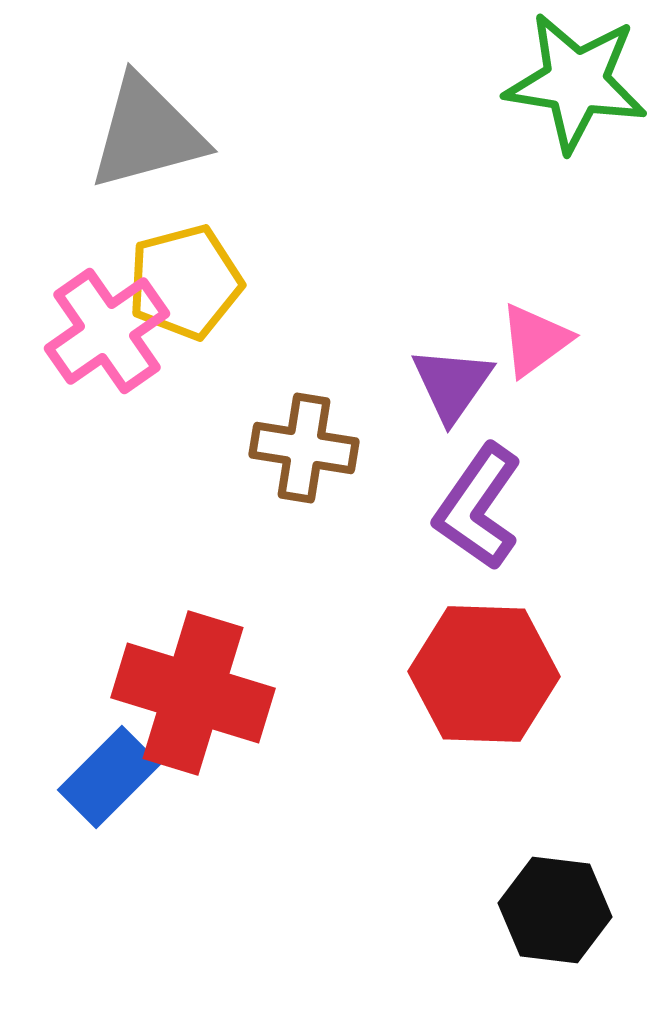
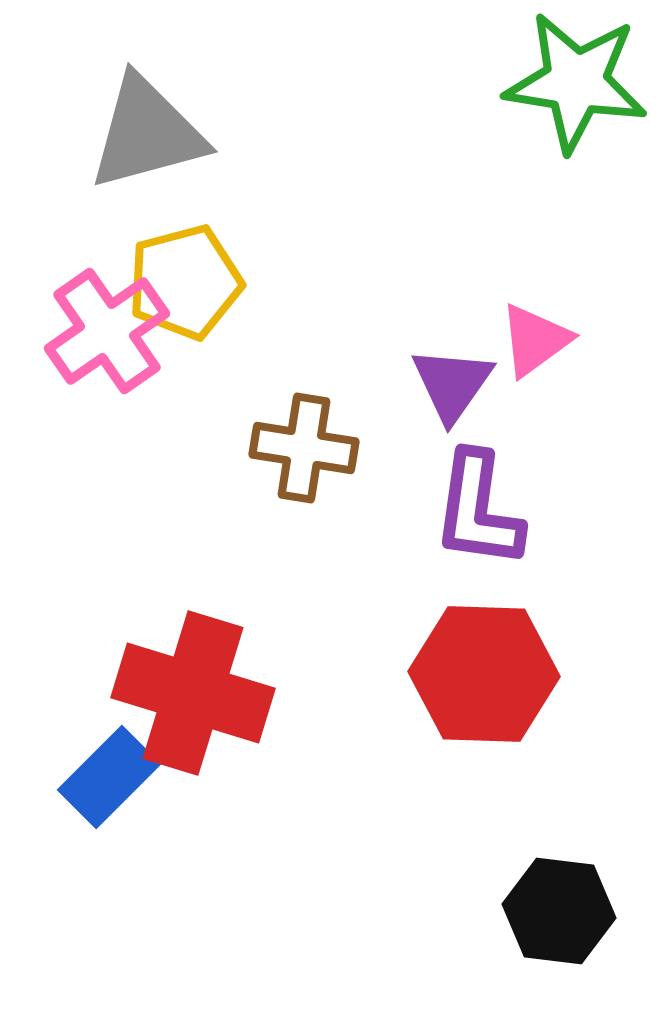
purple L-shape: moved 3 px down; rotated 27 degrees counterclockwise
black hexagon: moved 4 px right, 1 px down
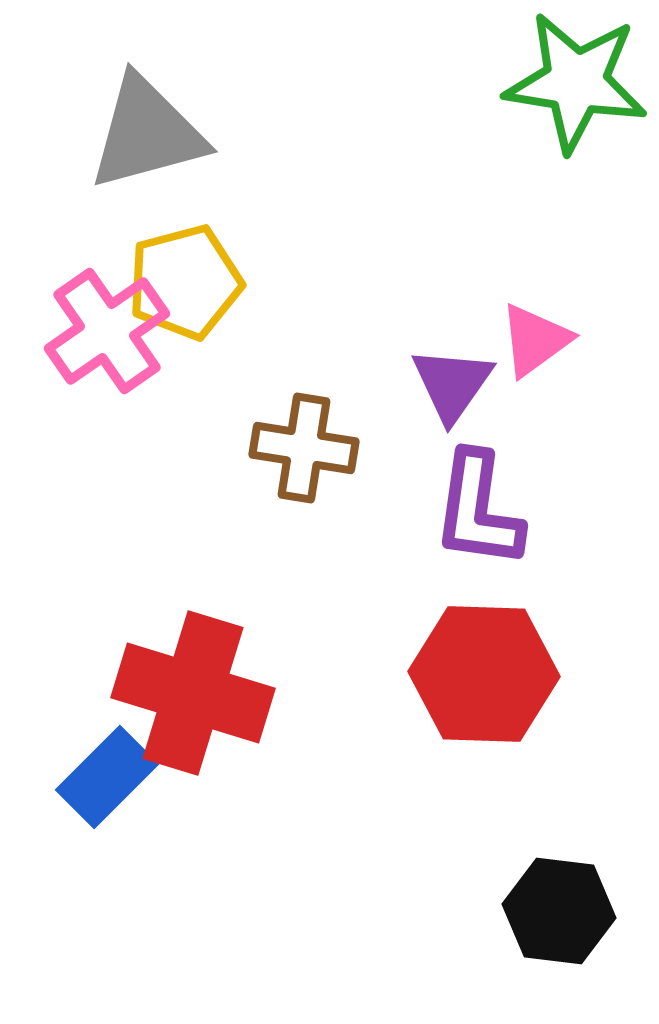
blue rectangle: moved 2 px left
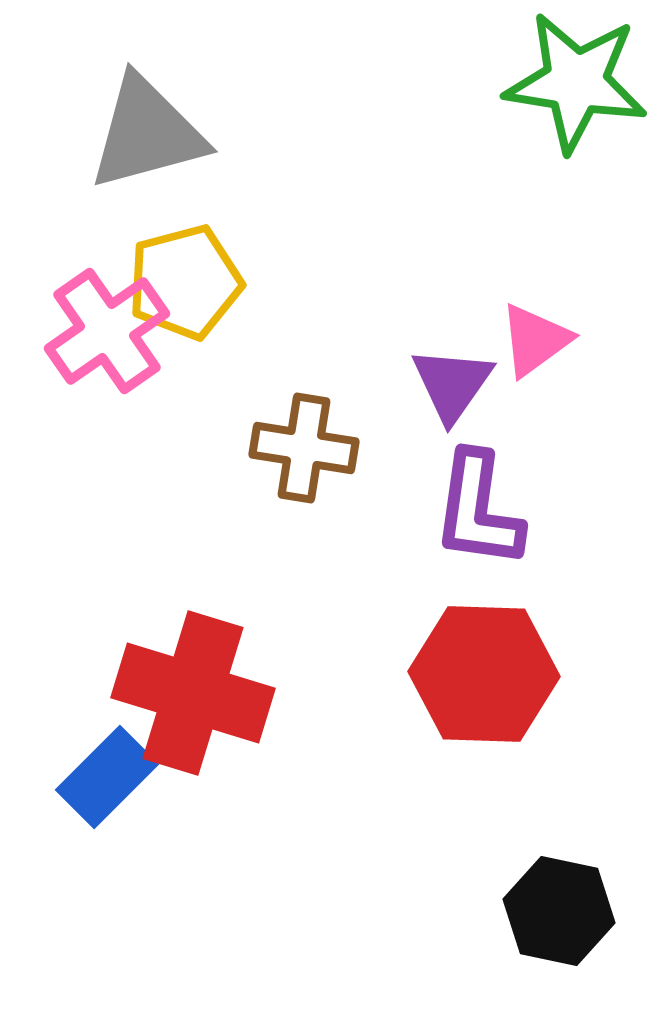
black hexagon: rotated 5 degrees clockwise
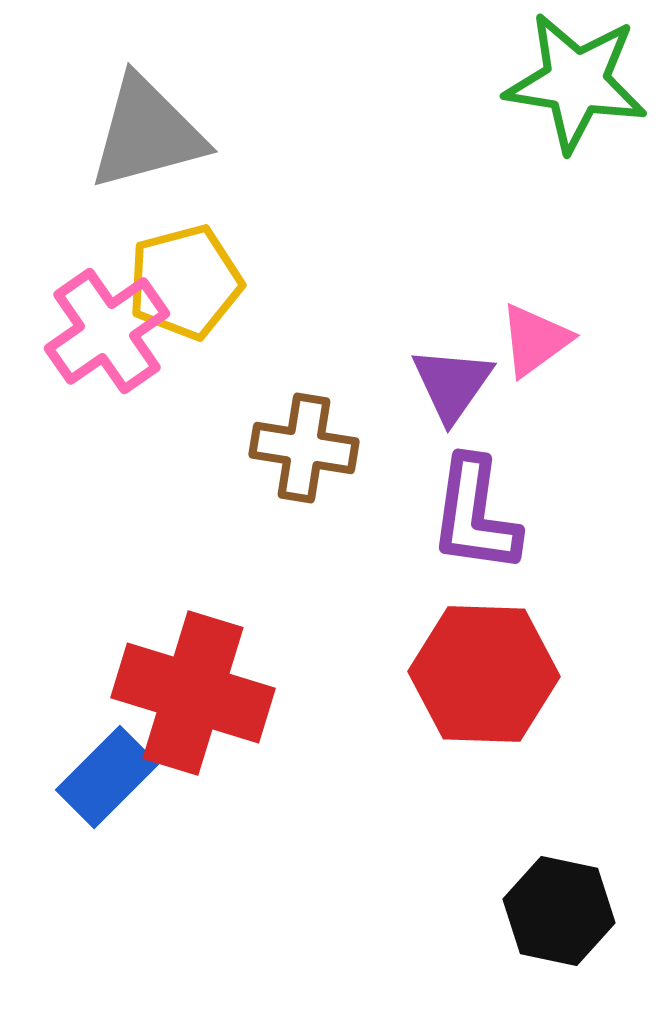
purple L-shape: moved 3 px left, 5 px down
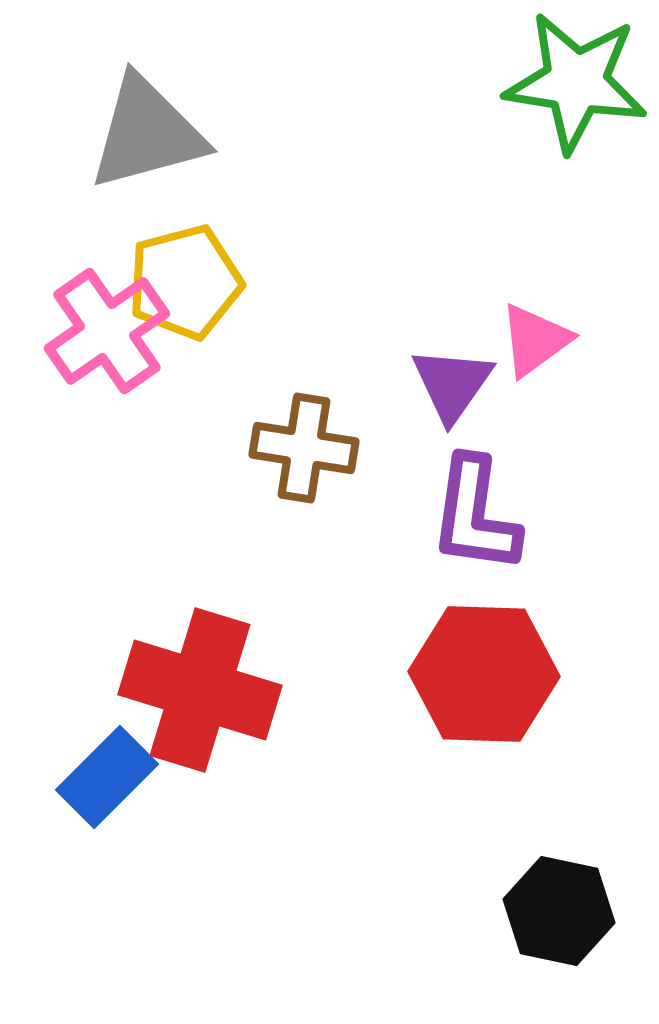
red cross: moved 7 px right, 3 px up
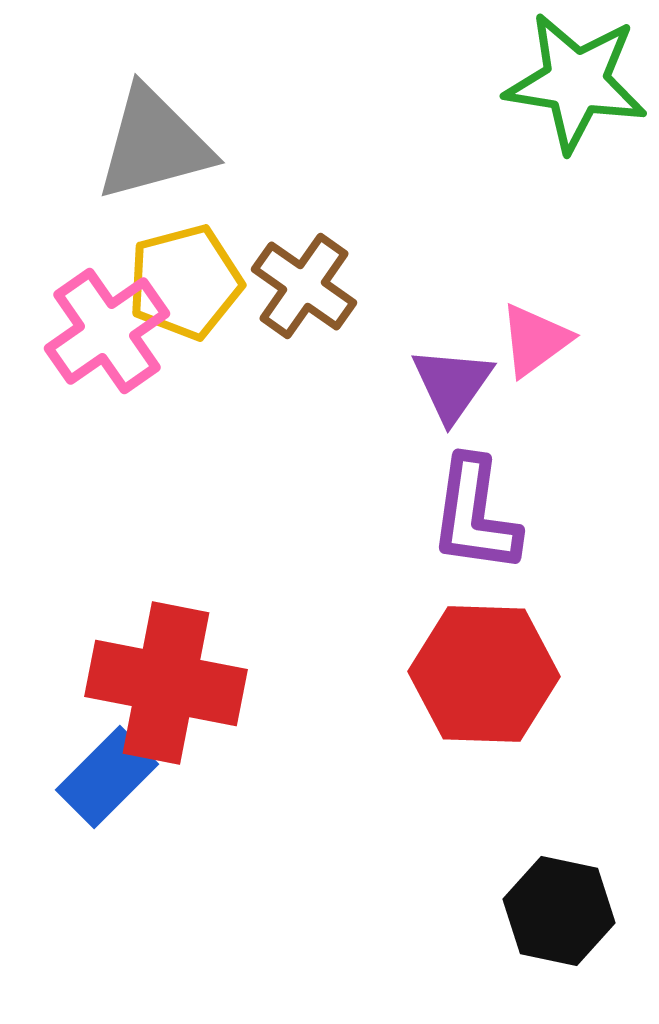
gray triangle: moved 7 px right, 11 px down
brown cross: moved 162 px up; rotated 26 degrees clockwise
red cross: moved 34 px left, 7 px up; rotated 6 degrees counterclockwise
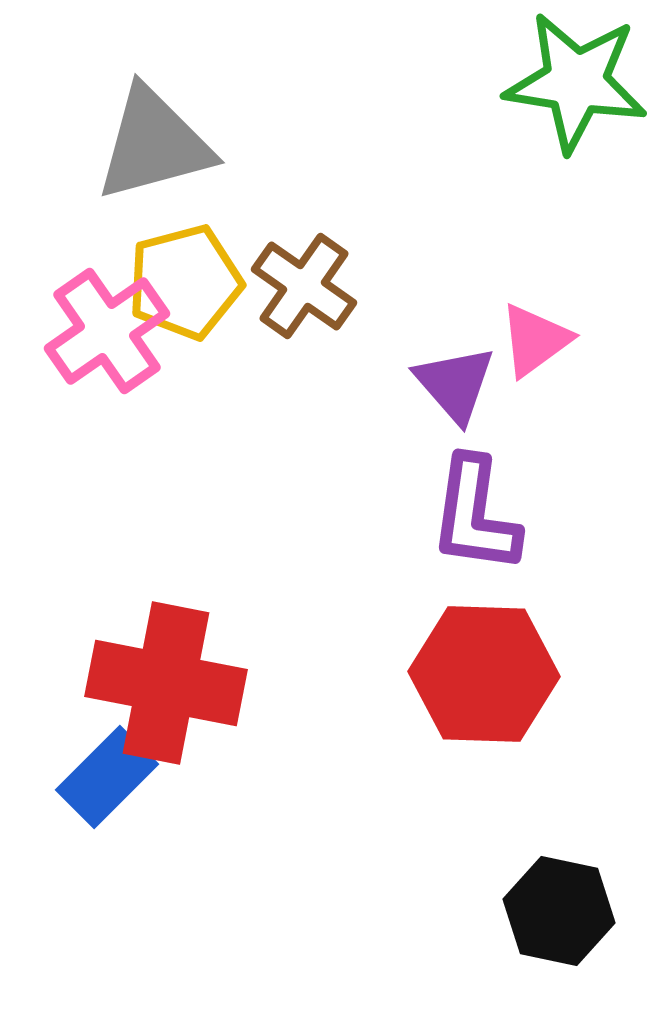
purple triangle: moved 3 px right; rotated 16 degrees counterclockwise
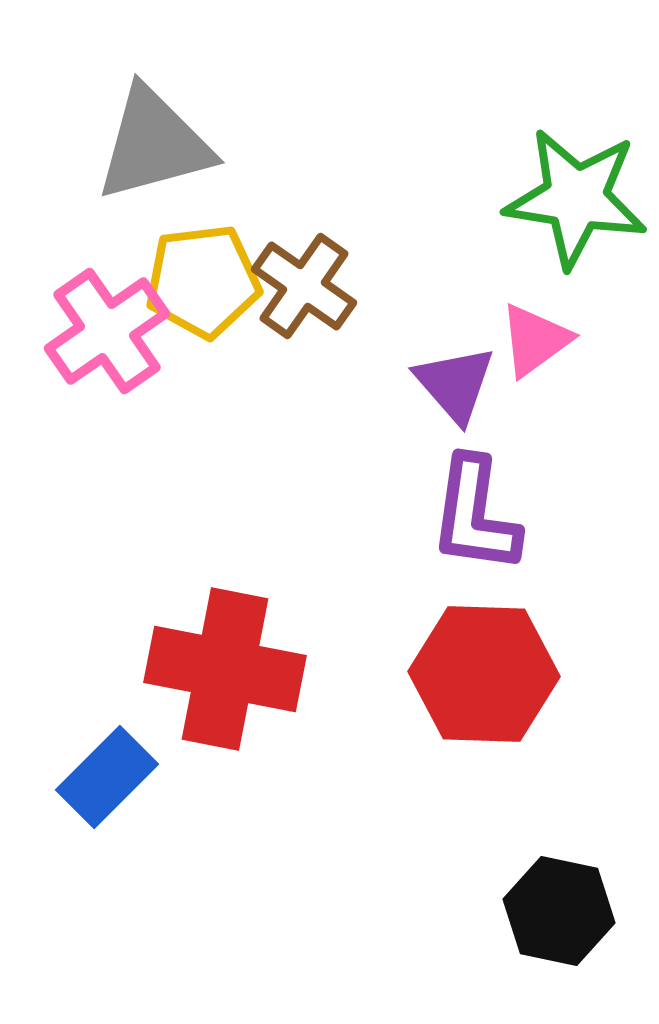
green star: moved 116 px down
yellow pentagon: moved 18 px right, 1 px up; rotated 8 degrees clockwise
red cross: moved 59 px right, 14 px up
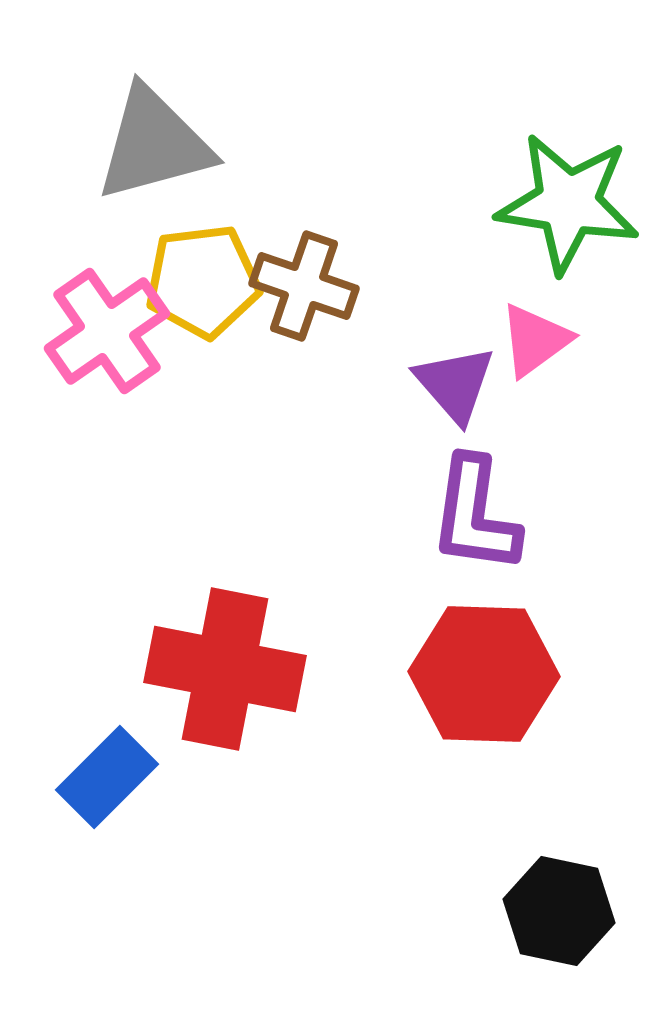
green star: moved 8 px left, 5 px down
brown cross: rotated 16 degrees counterclockwise
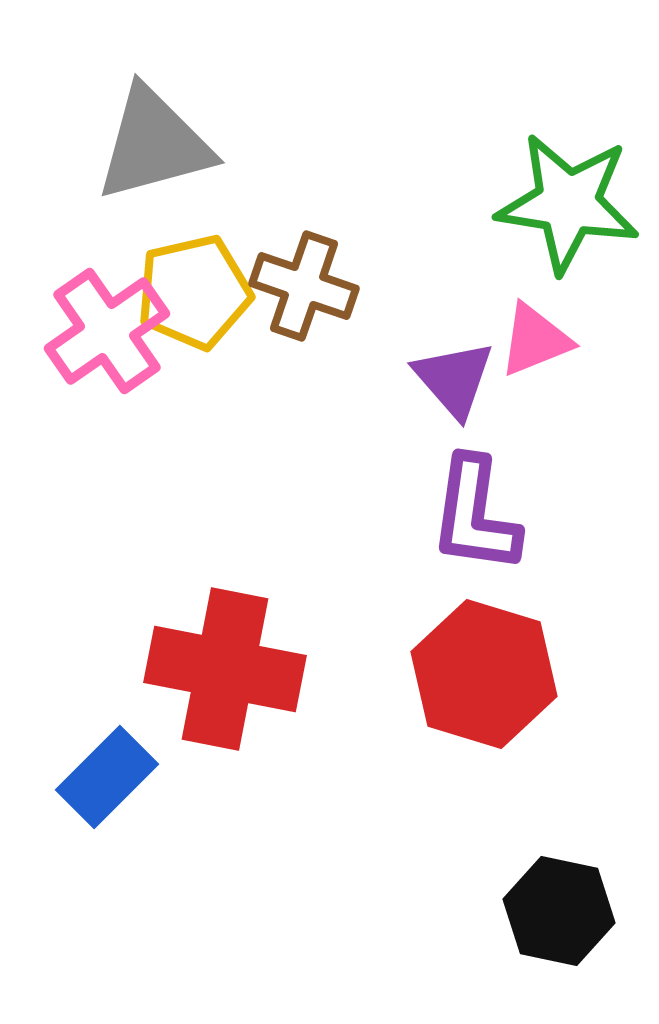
yellow pentagon: moved 9 px left, 11 px down; rotated 6 degrees counterclockwise
pink triangle: rotated 14 degrees clockwise
purple triangle: moved 1 px left, 5 px up
red hexagon: rotated 15 degrees clockwise
